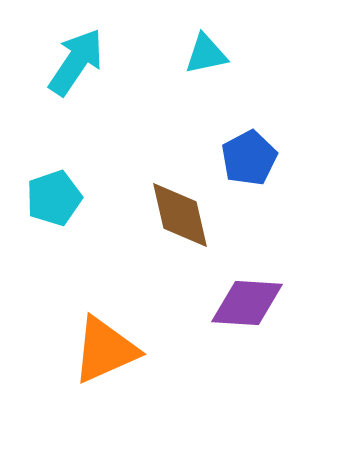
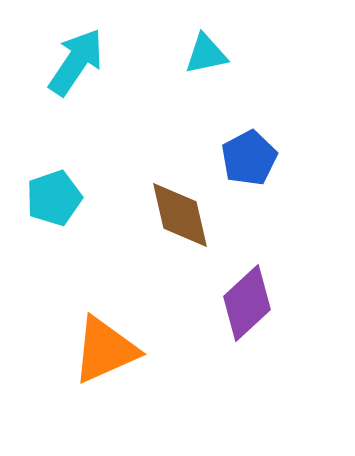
purple diamond: rotated 46 degrees counterclockwise
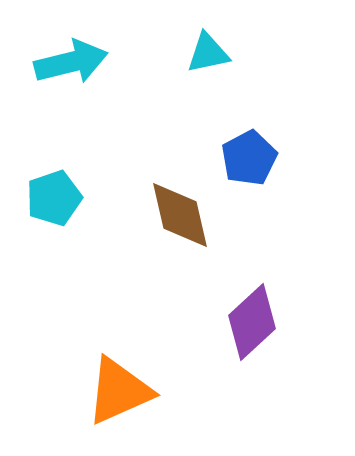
cyan triangle: moved 2 px right, 1 px up
cyan arrow: moved 5 px left; rotated 42 degrees clockwise
purple diamond: moved 5 px right, 19 px down
orange triangle: moved 14 px right, 41 px down
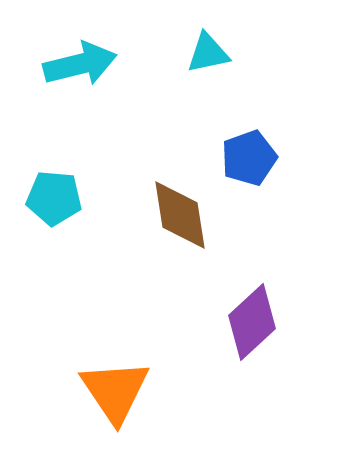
cyan arrow: moved 9 px right, 2 px down
blue pentagon: rotated 8 degrees clockwise
cyan pentagon: rotated 24 degrees clockwise
brown diamond: rotated 4 degrees clockwise
orange triangle: moved 4 px left; rotated 40 degrees counterclockwise
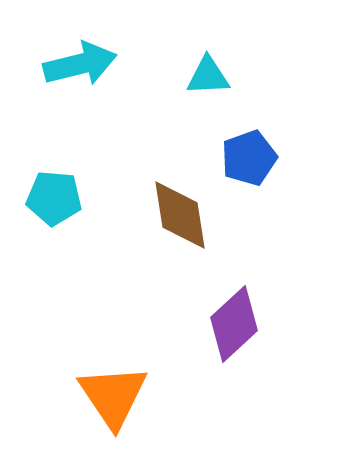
cyan triangle: moved 23 px down; rotated 9 degrees clockwise
purple diamond: moved 18 px left, 2 px down
orange triangle: moved 2 px left, 5 px down
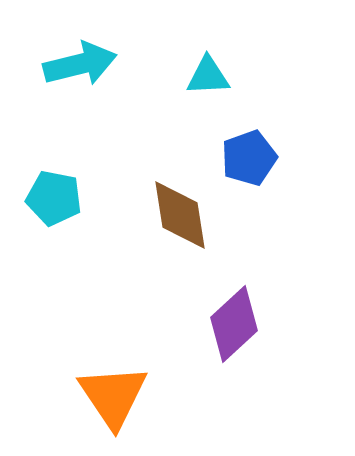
cyan pentagon: rotated 6 degrees clockwise
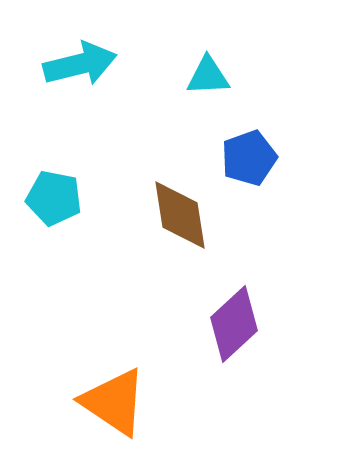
orange triangle: moved 1 px right, 6 px down; rotated 22 degrees counterclockwise
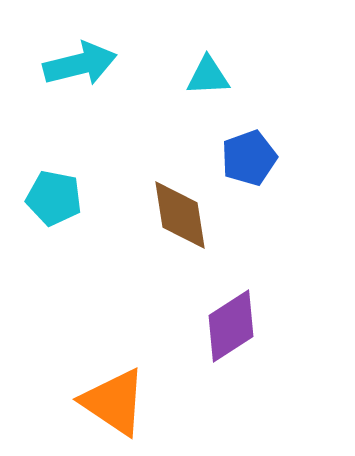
purple diamond: moved 3 px left, 2 px down; rotated 10 degrees clockwise
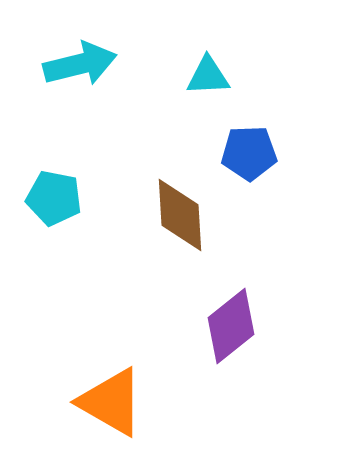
blue pentagon: moved 5 px up; rotated 18 degrees clockwise
brown diamond: rotated 6 degrees clockwise
purple diamond: rotated 6 degrees counterclockwise
orange triangle: moved 3 px left; rotated 4 degrees counterclockwise
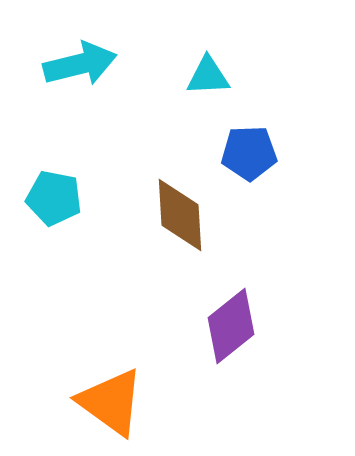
orange triangle: rotated 6 degrees clockwise
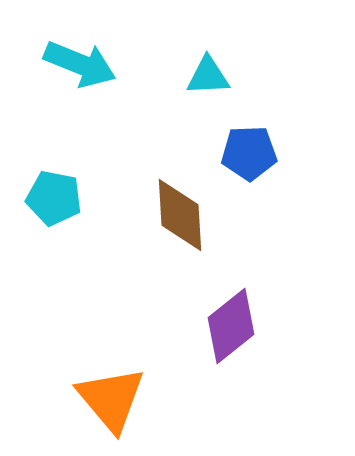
cyan arrow: rotated 36 degrees clockwise
orange triangle: moved 3 px up; rotated 14 degrees clockwise
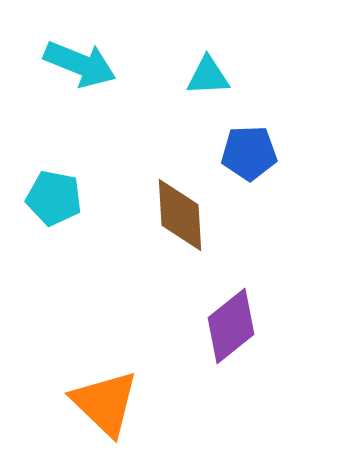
orange triangle: moved 6 px left, 4 px down; rotated 6 degrees counterclockwise
